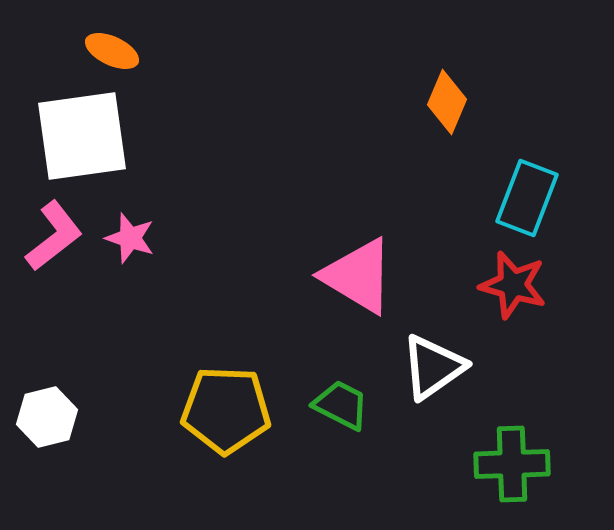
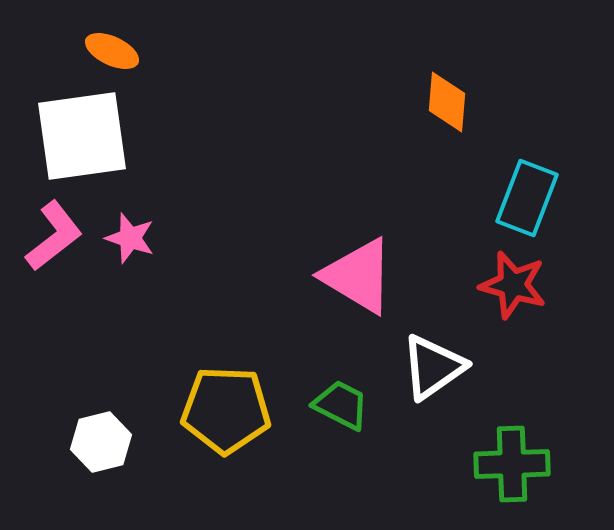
orange diamond: rotated 18 degrees counterclockwise
white hexagon: moved 54 px right, 25 px down
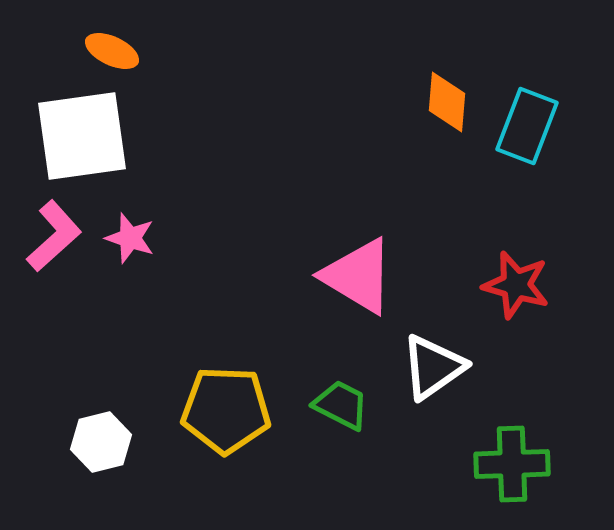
cyan rectangle: moved 72 px up
pink L-shape: rotated 4 degrees counterclockwise
red star: moved 3 px right
